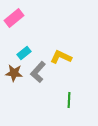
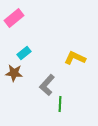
yellow L-shape: moved 14 px right, 1 px down
gray L-shape: moved 9 px right, 13 px down
green line: moved 9 px left, 4 px down
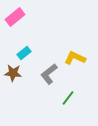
pink rectangle: moved 1 px right, 1 px up
brown star: moved 1 px left
gray L-shape: moved 2 px right, 11 px up; rotated 10 degrees clockwise
green line: moved 8 px right, 6 px up; rotated 35 degrees clockwise
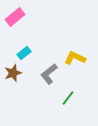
brown star: rotated 24 degrees counterclockwise
